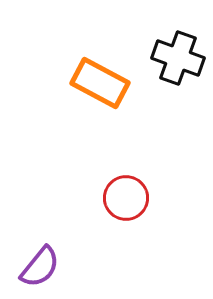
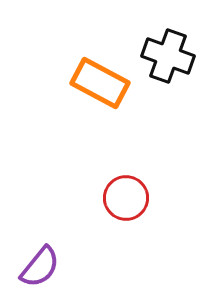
black cross: moved 10 px left, 2 px up
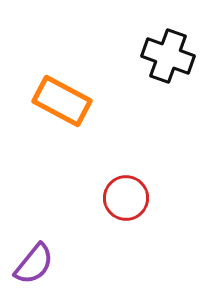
orange rectangle: moved 38 px left, 18 px down
purple semicircle: moved 6 px left, 3 px up
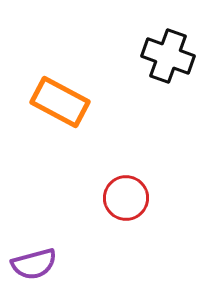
orange rectangle: moved 2 px left, 1 px down
purple semicircle: rotated 36 degrees clockwise
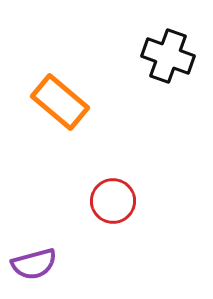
orange rectangle: rotated 12 degrees clockwise
red circle: moved 13 px left, 3 px down
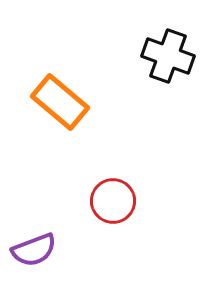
purple semicircle: moved 14 px up; rotated 6 degrees counterclockwise
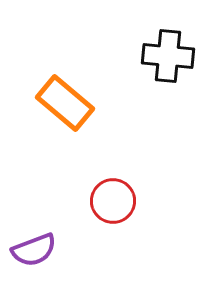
black cross: rotated 15 degrees counterclockwise
orange rectangle: moved 5 px right, 1 px down
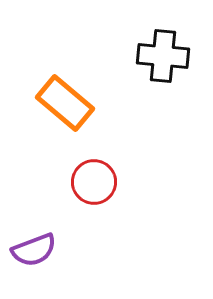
black cross: moved 5 px left
red circle: moved 19 px left, 19 px up
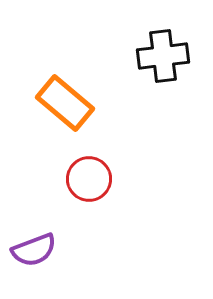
black cross: rotated 12 degrees counterclockwise
red circle: moved 5 px left, 3 px up
